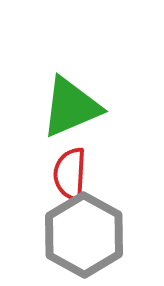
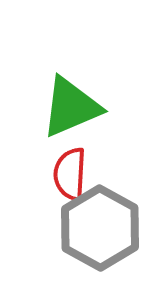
gray hexagon: moved 16 px right, 7 px up
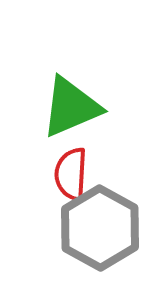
red semicircle: moved 1 px right
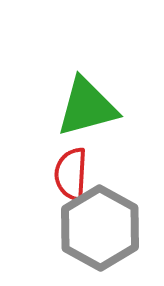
green triangle: moved 16 px right; rotated 8 degrees clockwise
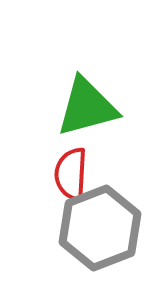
gray hexagon: rotated 10 degrees clockwise
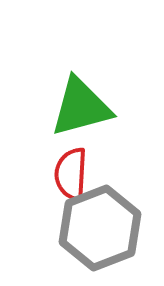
green triangle: moved 6 px left
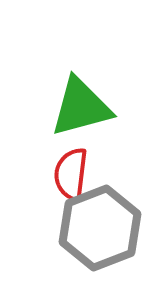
red semicircle: rotated 4 degrees clockwise
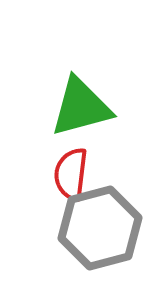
gray hexagon: rotated 6 degrees clockwise
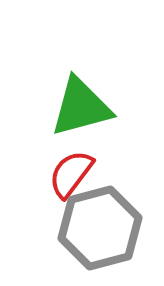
red semicircle: rotated 30 degrees clockwise
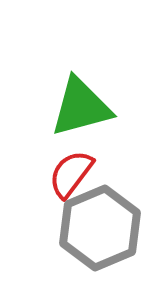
gray hexagon: rotated 8 degrees counterclockwise
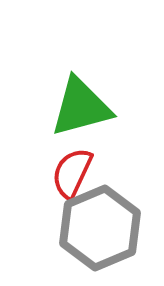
red semicircle: moved 1 px right, 1 px up; rotated 12 degrees counterclockwise
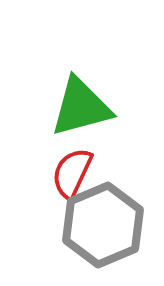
gray hexagon: moved 3 px right, 3 px up
